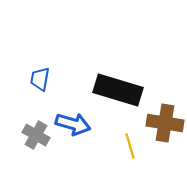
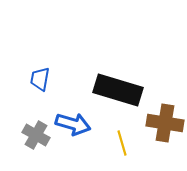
yellow line: moved 8 px left, 3 px up
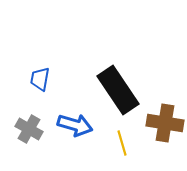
black rectangle: rotated 39 degrees clockwise
blue arrow: moved 2 px right, 1 px down
gray cross: moved 7 px left, 6 px up
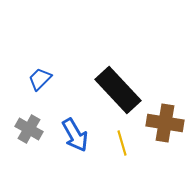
blue trapezoid: rotated 35 degrees clockwise
black rectangle: rotated 9 degrees counterclockwise
blue arrow: moved 10 px down; rotated 44 degrees clockwise
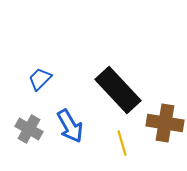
blue arrow: moved 5 px left, 9 px up
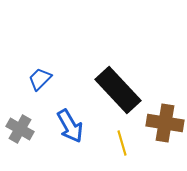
gray cross: moved 9 px left
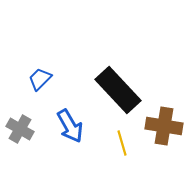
brown cross: moved 1 px left, 3 px down
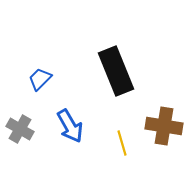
black rectangle: moved 2 px left, 19 px up; rotated 21 degrees clockwise
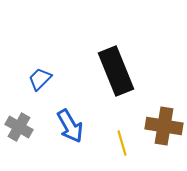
gray cross: moved 1 px left, 2 px up
